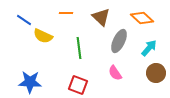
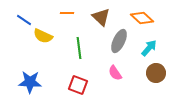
orange line: moved 1 px right
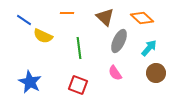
brown triangle: moved 4 px right
blue star: rotated 25 degrees clockwise
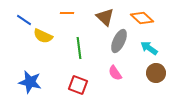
cyan arrow: rotated 96 degrees counterclockwise
blue star: rotated 15 degrees counterclockwise
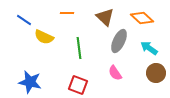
yellow semicircle: moved 1 px right, 1 px down
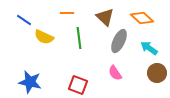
green line: moved 10 px up
brown circle: moved 1 px right
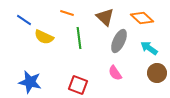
orange line: rotated 16 degrees clockwise
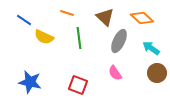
cyan arrow: moved 2 px right
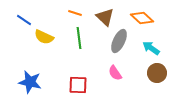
orange line: moved 8 px right
red square: rotated 18 degrees counterclockwise
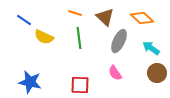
red square: moved 2 px right
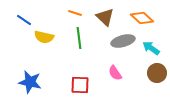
yellow semicircle: rotated 12 degrees counterclockwise
gray ellipse: moved 4 px right; rotated 50 degrees clockwise
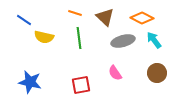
orange diamond: rotated 15 degrees counterclockwise
cyan arrow: moved 3 px right, 8 px up; rotated 18 degrees clockwise
red square: moved 1 px right; rotated 12 degrees counterclockwise
